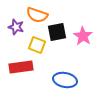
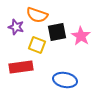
pink star: moved 2 px left
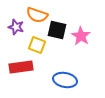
black square: moved 2 px up; rotated 24 degrees clockwise
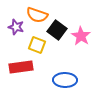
black square: rotated 24 degrees clockwise
blue ellipse: rotated 10 degrees counterclockwise
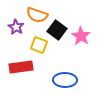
purple star: rotated 14 degrees clockwise
yellow square: moved 2 px right
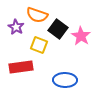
black square: moved 1 px right, 1 px up
